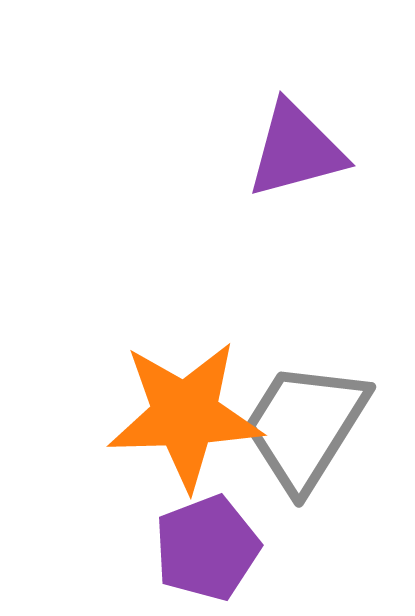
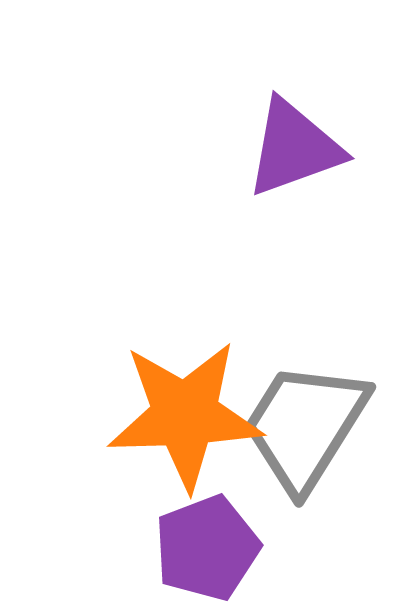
purple triangle: moved 2 px left, 2 px up; rotated 5 degrees counterclockwise
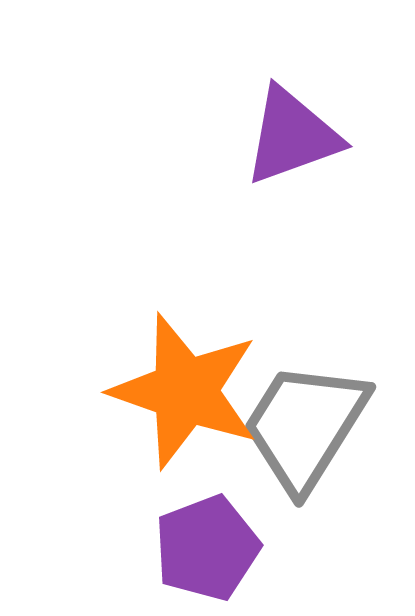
purple triangle: moved 2 px left, 12 px up
orange star: moved 24 px up; rotated 21 degrees clockwise
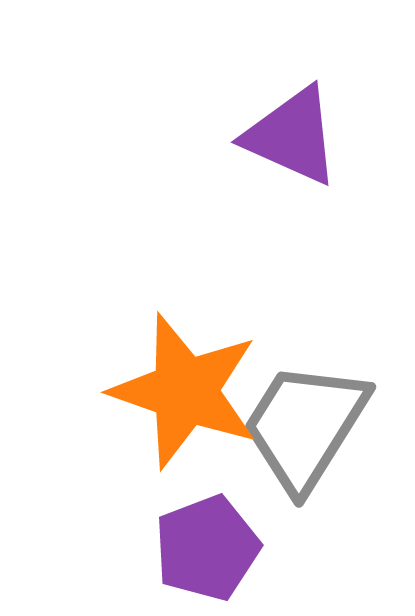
purple triangle: rotated 44 degrees clockwise
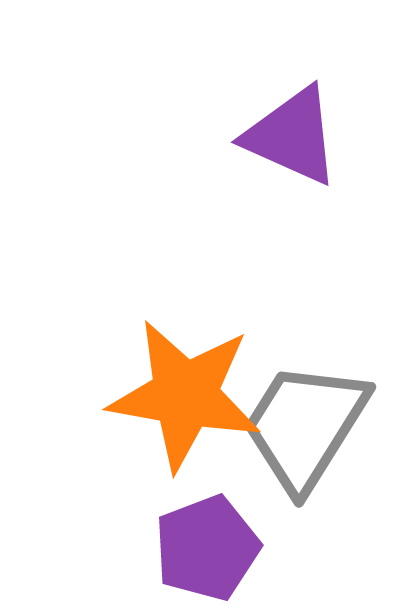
orange star: moved 4 px down; rotated 9 degrees counterclockwise
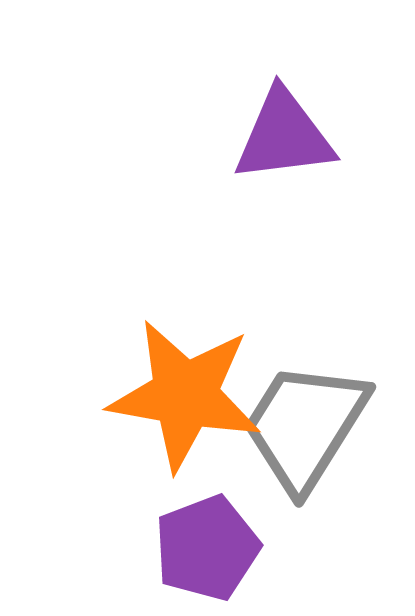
purple triangle: moved 8 px left; rotated 31 degrees counterclockwise
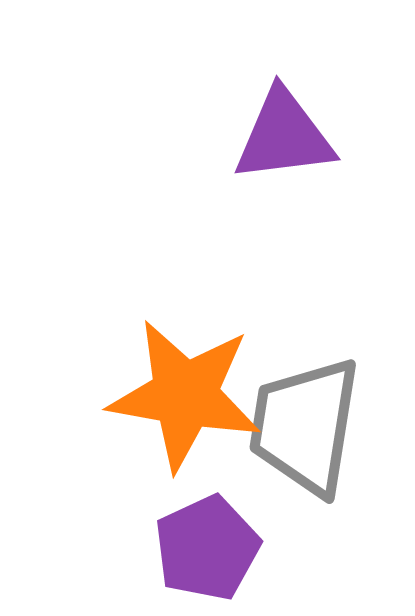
gray trapezoid: rotated 23 degrees counterclockwise
purple pentagon: rotated 4 degrees counterclockwise
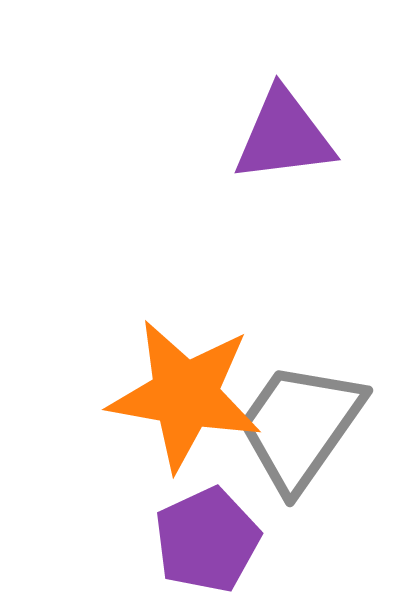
gray trapezoid: moved 5 px left; rotated 26 degrees clockwise
purple pentagon: moved 8 px up
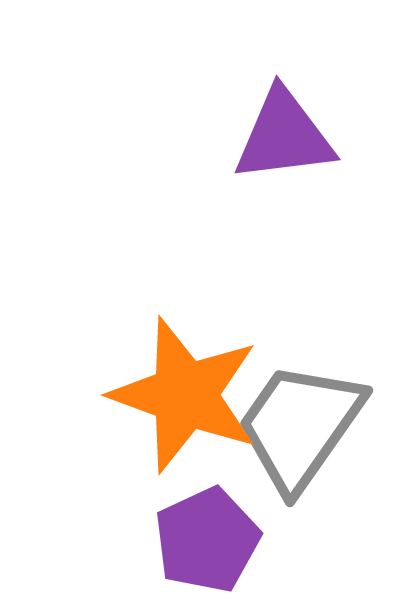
orange star: rotated 10 degrees clockwise
